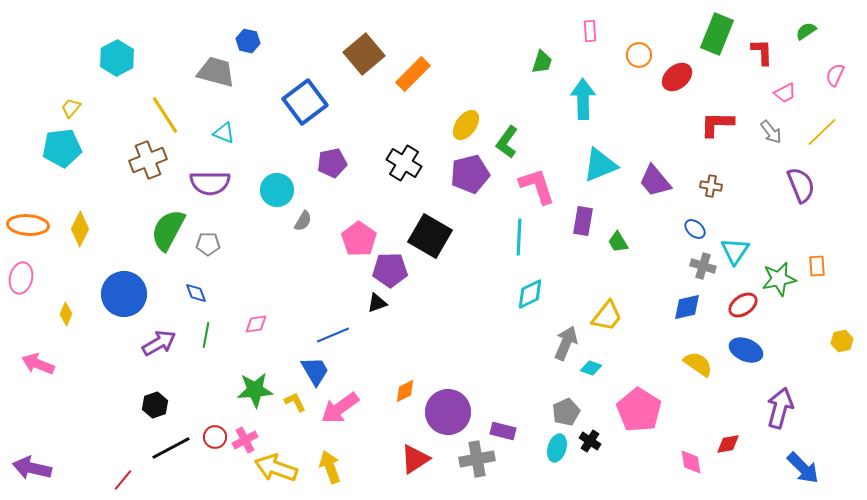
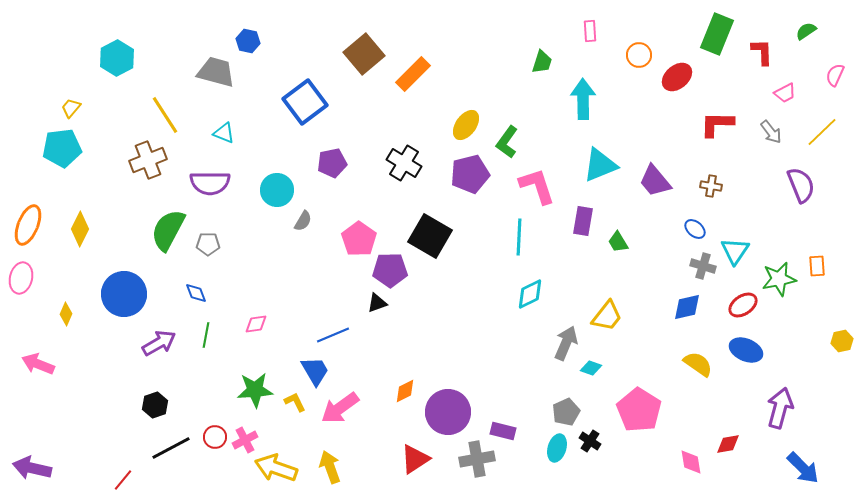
orange ellipse at (28, 225): rotated 72 degrees counterclockwise
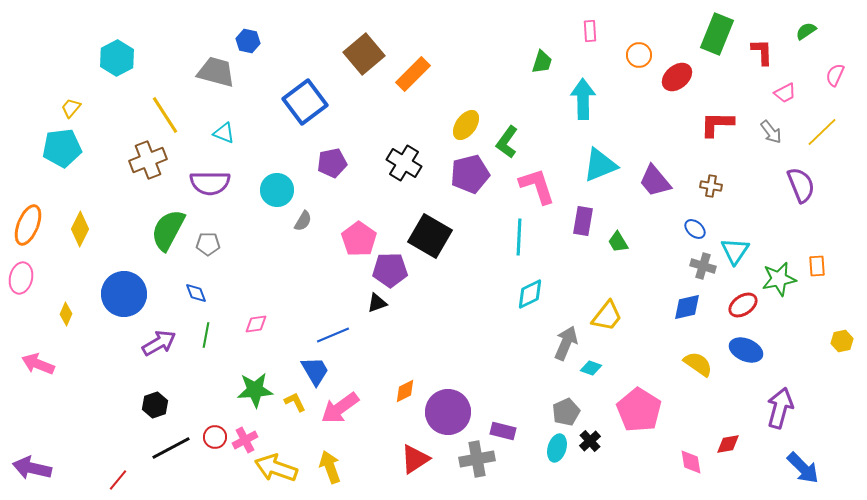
black cross at (590, 441): rotated 15 degrees clockwise
red line at (123, 480): moved 5 px left
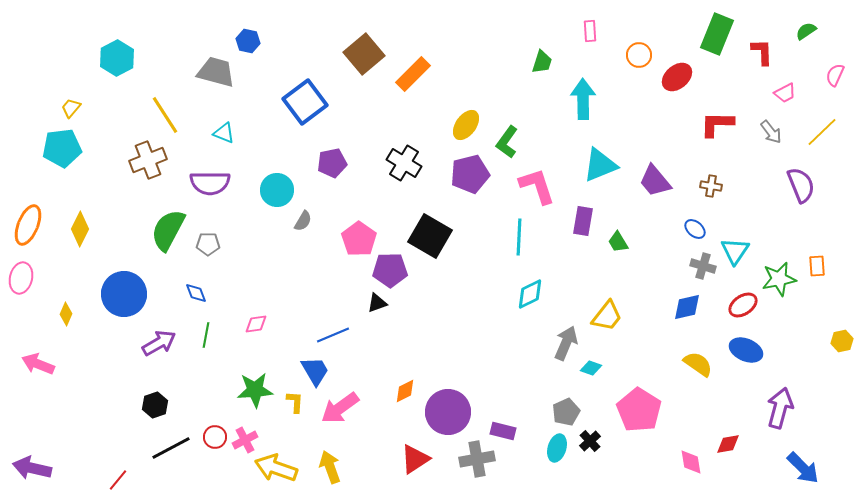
yellow L-shape at (295, 402): rotated 30 degrees clockwise
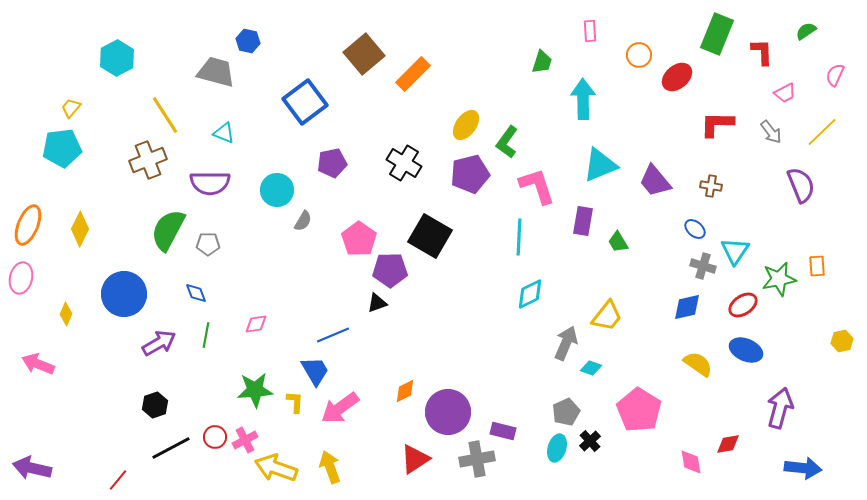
blue arrow at (803, 468): rotated 39 degrees counterclockwise
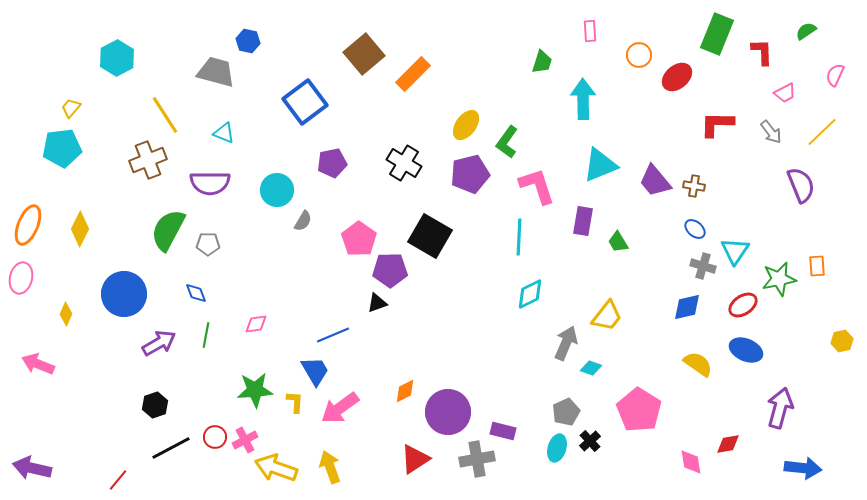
brown cross at (711, 186): moved 17 px left
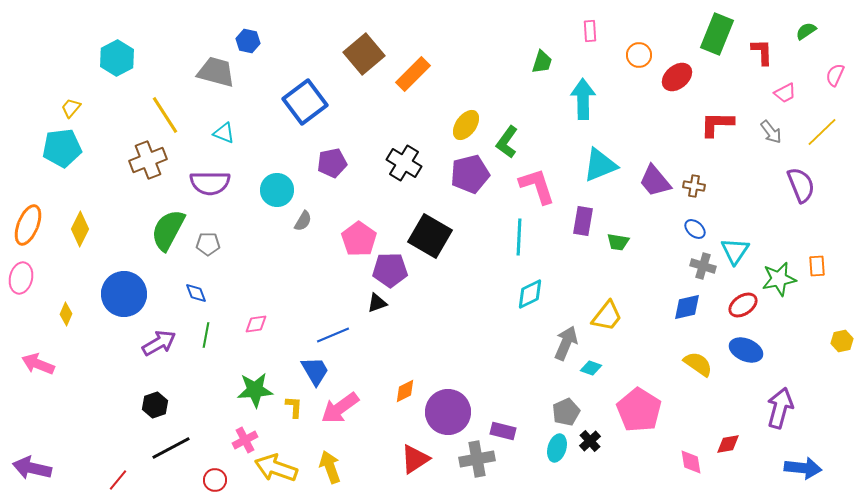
green trapezoid at (618, 242): rotated 50 degrees counterclockwise
yellow L-shape at (295, 402): moved 1 px left, 5 px down
red circle at (215, 437): moved 43 px down
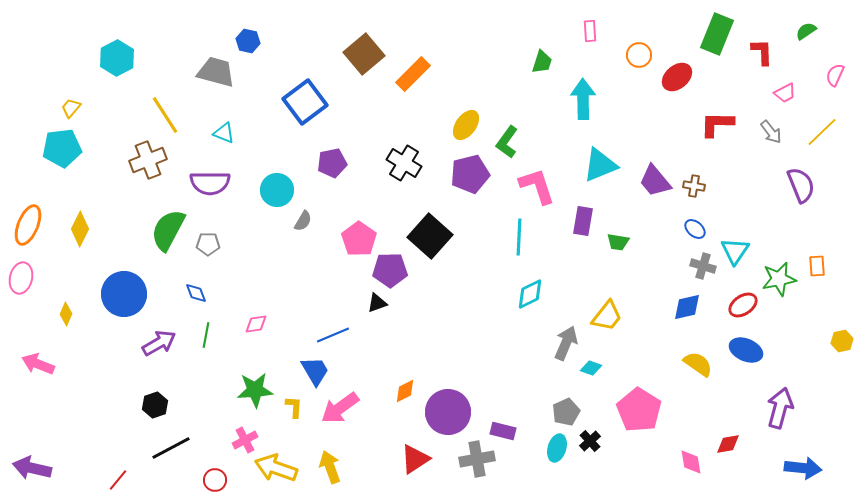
black square at (430, 236): rotated 12 degrees clockwise
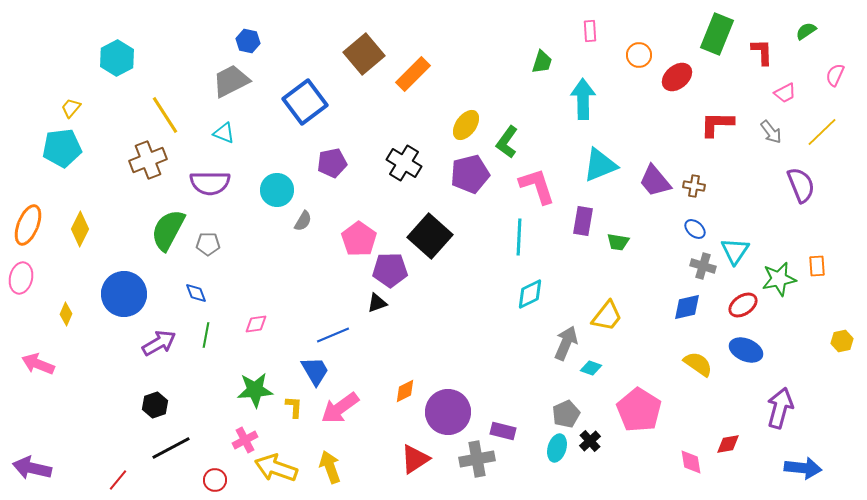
gray trapezoid at (216, 72): moved 15 px right, 9 px down; rotated 42 degrees counterclockwise
gray pentagon at (566, 412): moved 2 px down
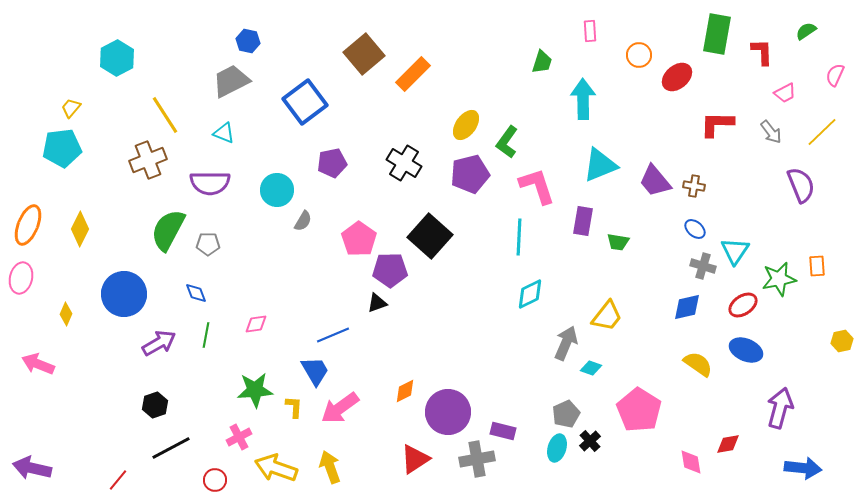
green rectangle at (717, 34): rotated 12 degrees counterclockwise
pink cross at (245, 440): moved 6 px left, 3 px up
